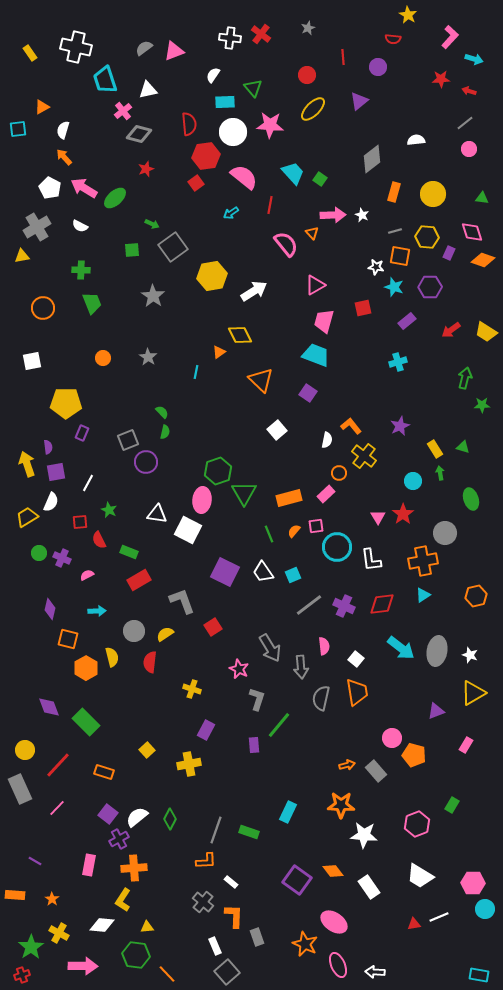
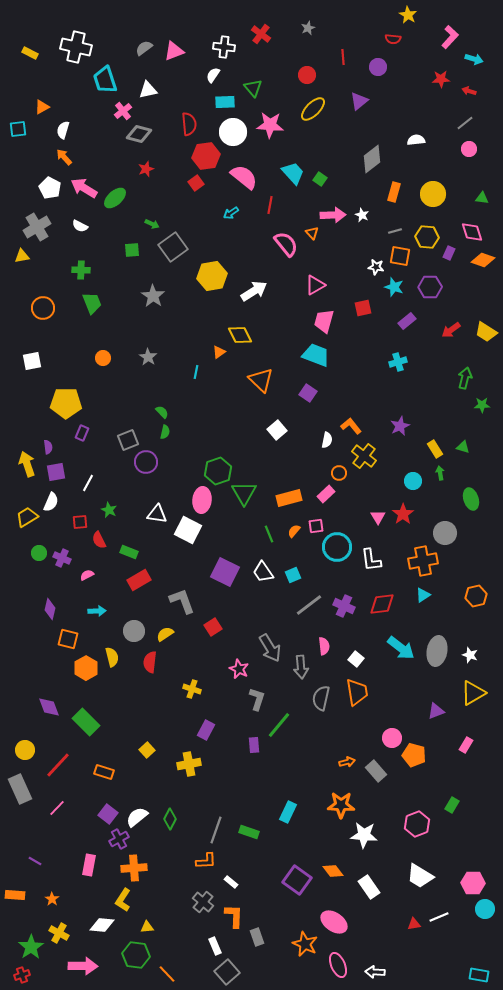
white cross at (230, 38): moved 6 px left, 9 px down
yellow rectangle at (30, 53): rotated 28 degrees counterclockwise
orange arrow at (347, 765): moved 3 px up
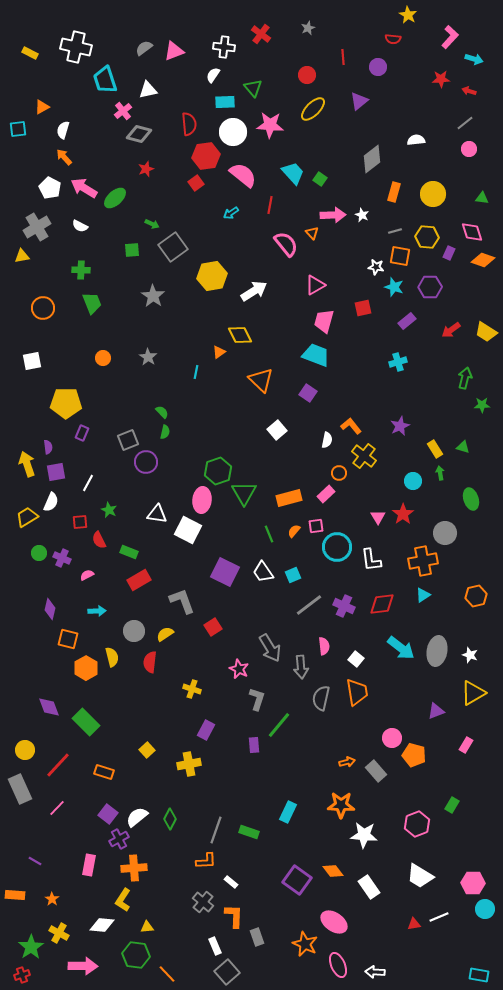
pink semicircle at (244, 177): moved 1 px left, 2 px up
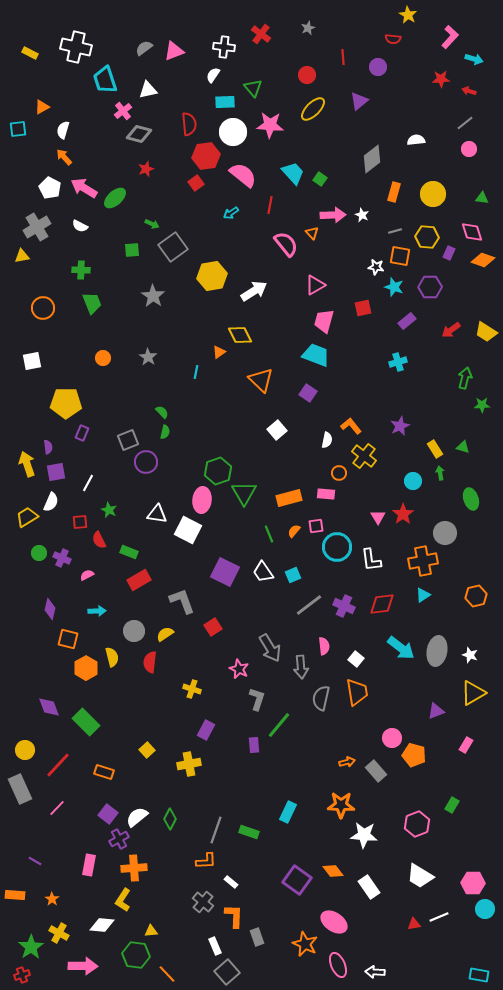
pink rectangle at (326, 494): rotated 48 degrees clockwise
yellow triangle at (147, 927): moved 4 px right, 4 px down
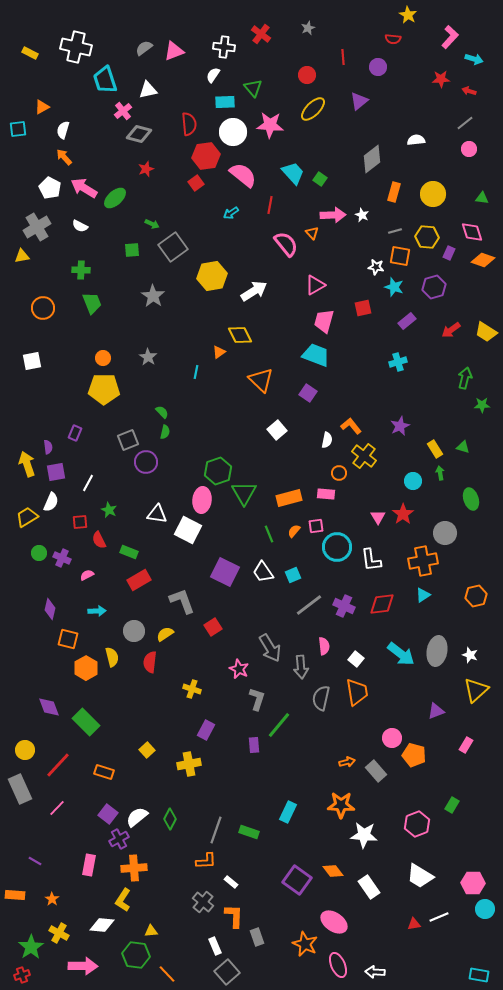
purple hexagon at (430, 287): moved 4 px right; rotated 15 degrees counterclockwise
yellow pentagon at (66, 403): moved 38 px right, 14 px up
purple rectangle at (82, 433): moved 7 px left
cyan arrow at (401, 648): moved 6 px down
yellow triangle at (473, 693): moved 3 px right, 3 px up; rotated 12 degrees counterclockwise
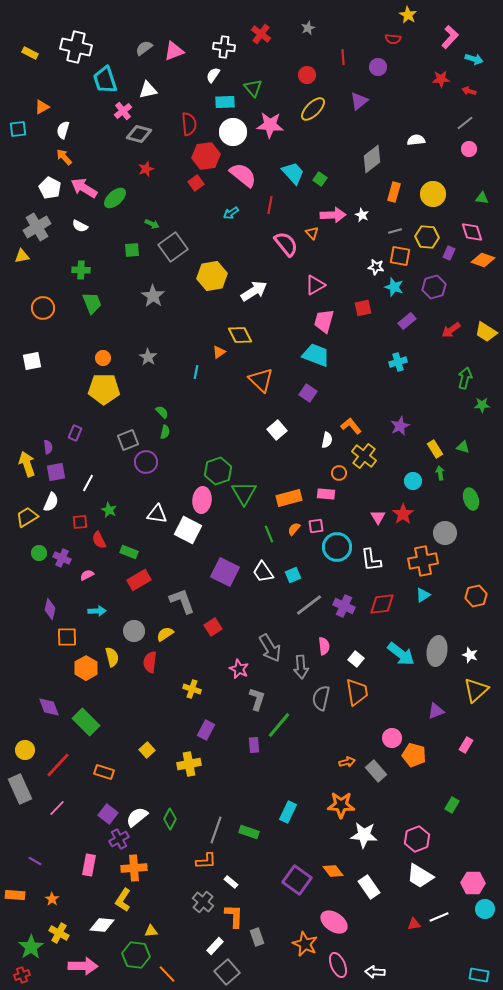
orange semicircle at (294, 531): moved 2 px up
orange square at (68, 639): moved 1 px left, 2 px up; rotated 15 degrees counterclockwise
pink hexagon at (417, 824): moved 15 px down
white rectangle at (215, 946): rotated 66 degrees clockwise
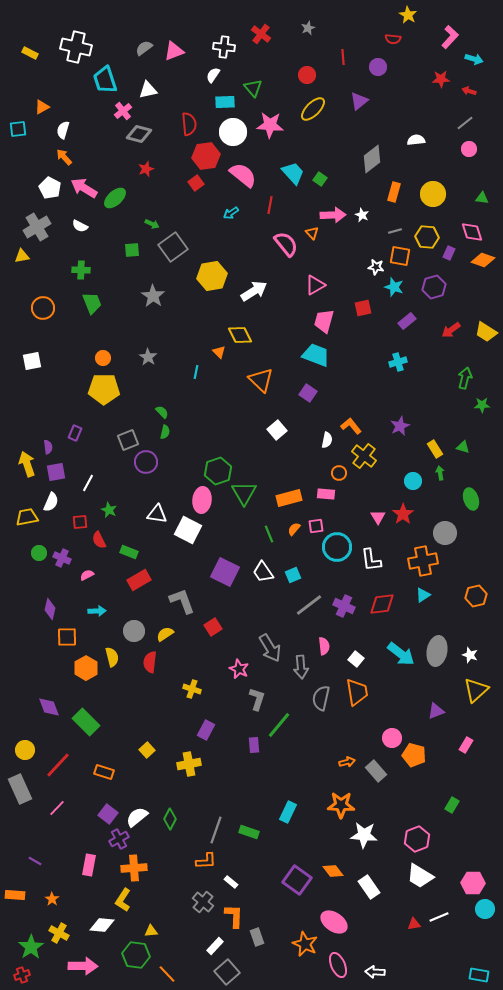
orange triangle at (219, 352): rotated 40 degrees counterclockwise
yellow trapezoid at (27, 517): rotated 20 degrees clockwise
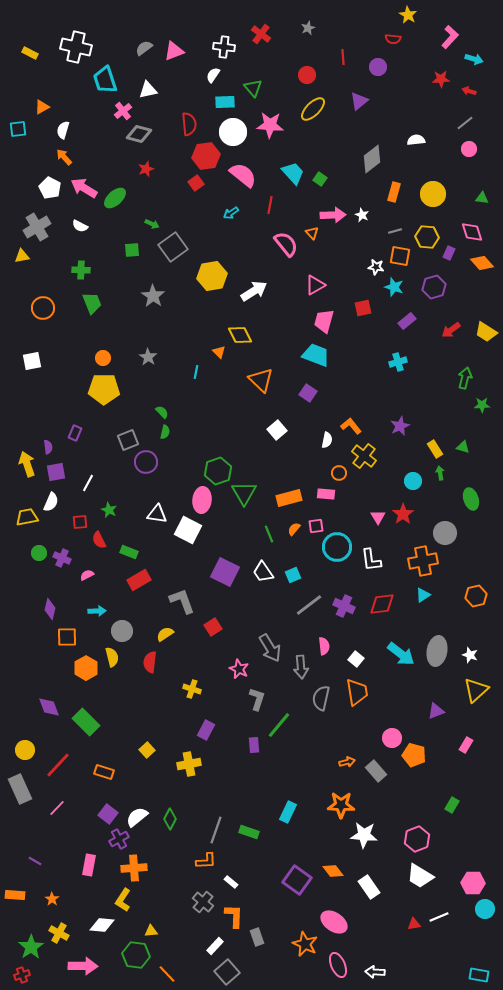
orange diamond at (483, 260): moved 1 px left, 3 px down; rotated 30 degrees clockwise
gray circle at (134, 631): moved 12 px left
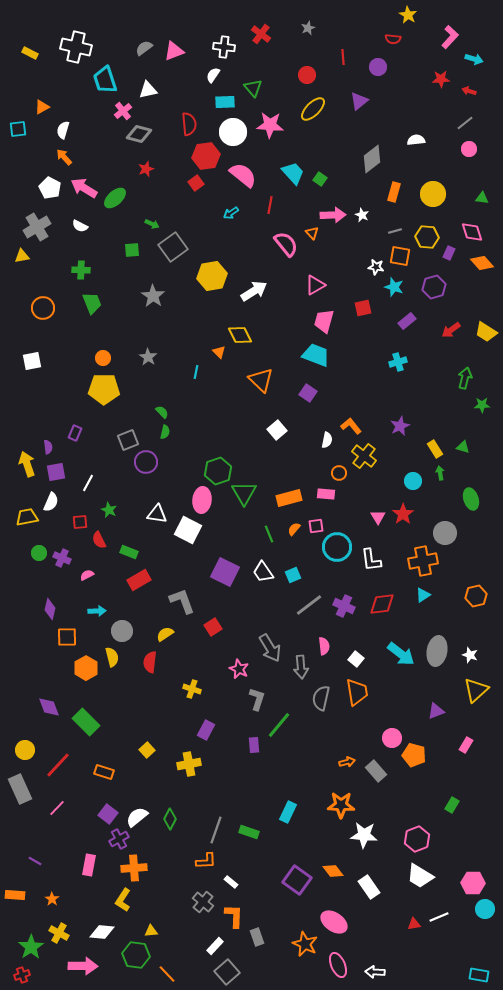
white diamond at (102, 925): moved 7 px down
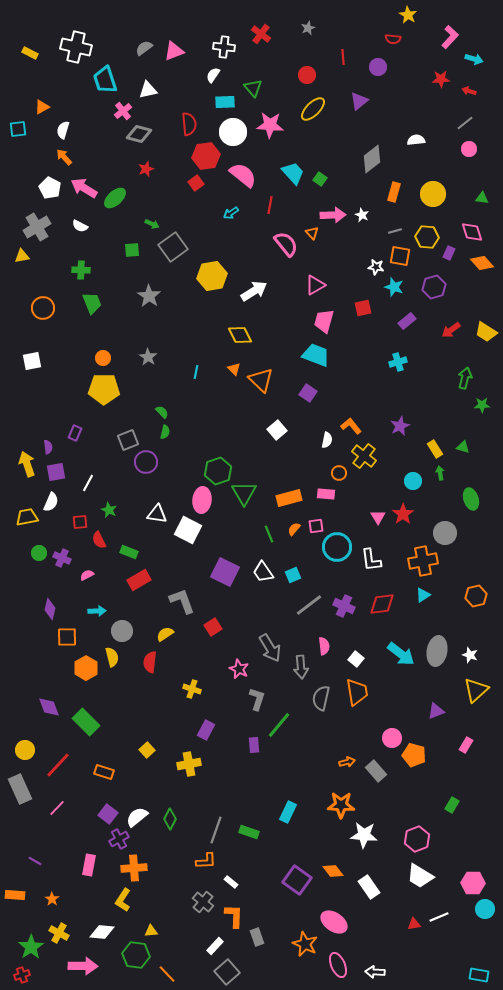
gray star at (153, 296): moved 4 px left
orange triangle at (219, 352): moved 15 px right, 17 px down
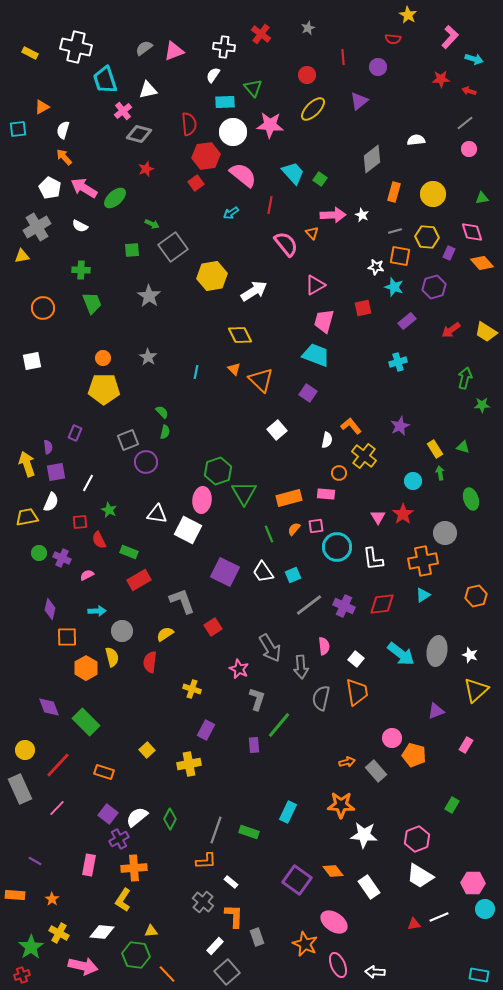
green triangle at (482, 198): rotated 16 degrees counterclockwise
white L-shape at (371, 560): moved 2 px right, 1 px up
pink arrow at (83, 966): rotated 12 degrees clockwise
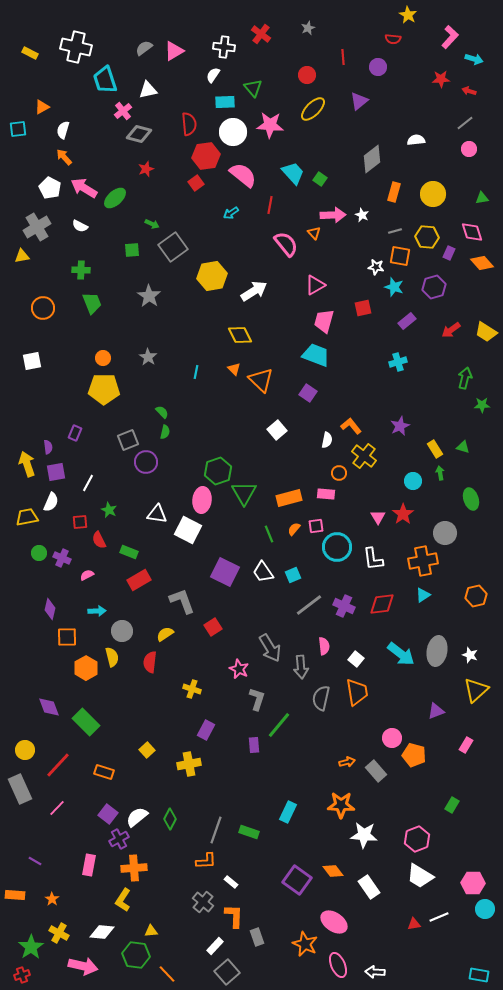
pink triangle at (174, 51): rotated 10 degrees counterclockwise
orange triangle at (312, 233): moved 2 px right
